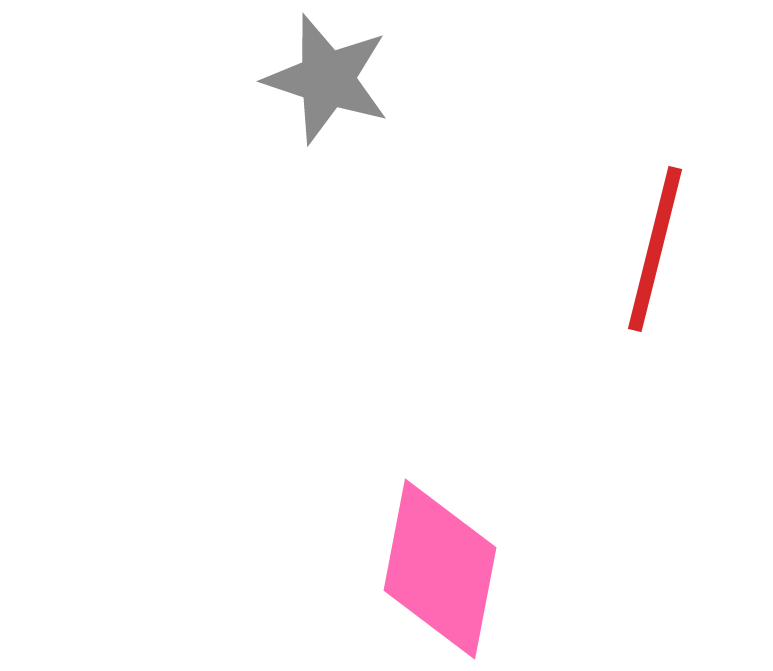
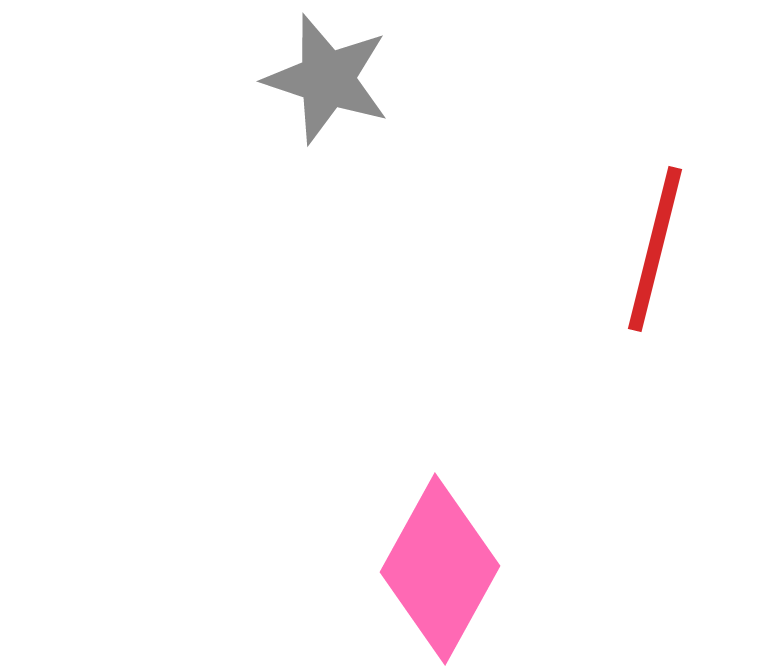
pink diamond: rotated 18 degrees clockwise
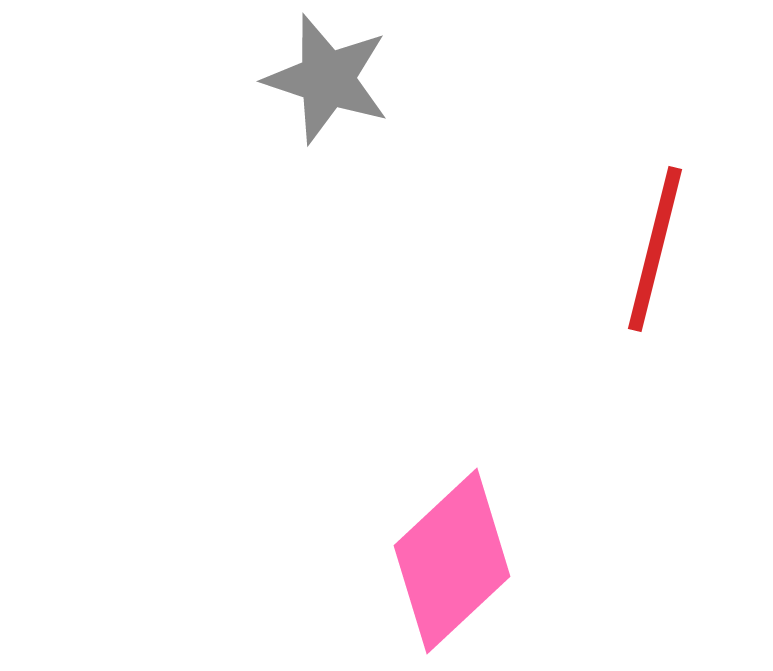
pink diamond: moved 12 px right, 8 px up; rotated 18 degrees clockwise
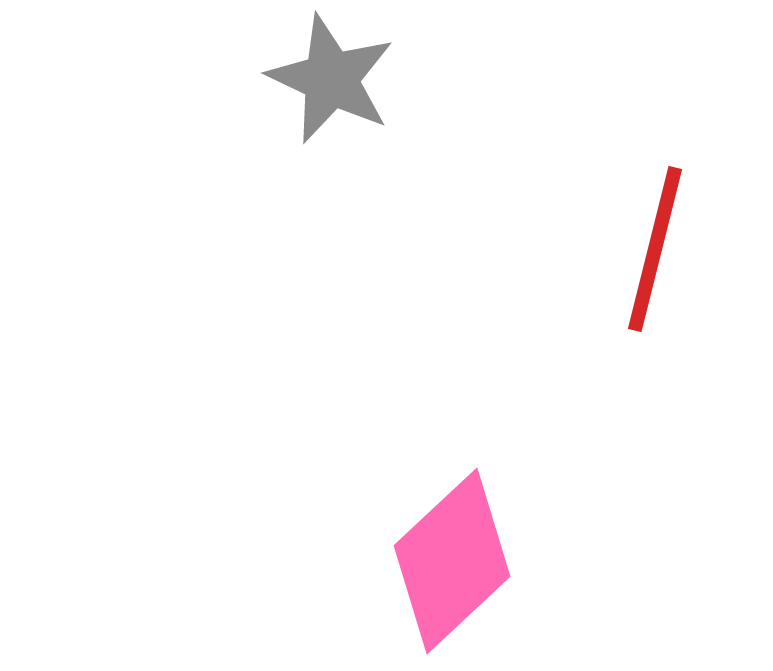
gray star: moved 4 px right; rotated 7 degrees clockwise
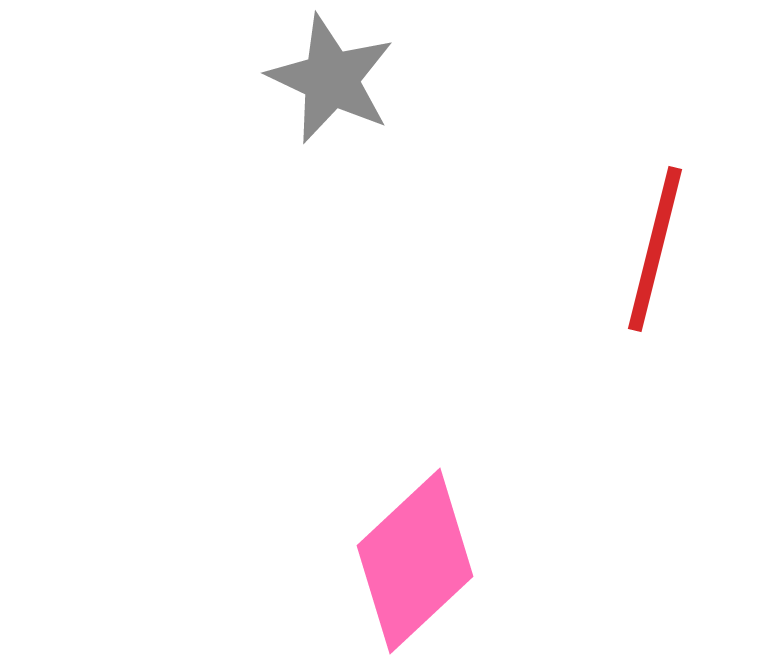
pink diamond: moved 37 px left
